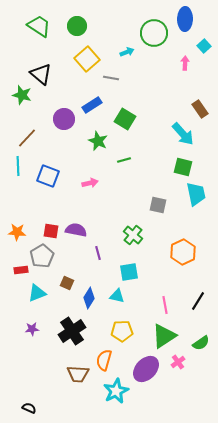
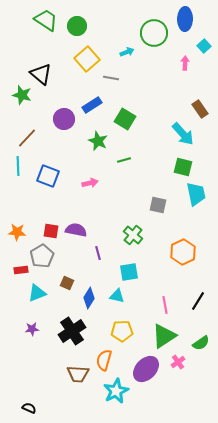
green trapezoid at (39, 26): moved 7 px right, 6 px up
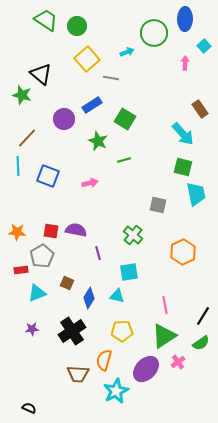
black line at (198, 301): moved 5 px right, 15 px down
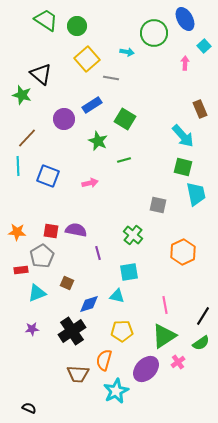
blue ellipse at (185, 19): rotated 30 degrees counterclockwise
cyan arrow at (127, 52): rotated 32 degrees clockwise
brown rectangle at (200, 109): rotated 12 degrees clockwise
cyan arrow at (183, 134): moved 2 px down
blue diamond at (89, 298): moved 6 px down; rotated 40 degrees clockwise
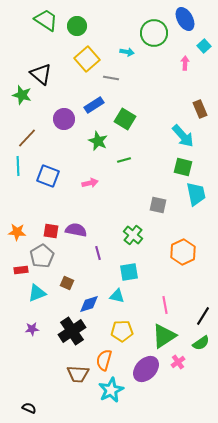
blue rectangle at (92, 105): moved 2 px right
cyan star at (116, 391): moved 5 px left, 1 px up
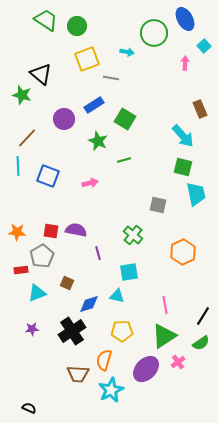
yellow square at (87, 59): rotated 20 degrees clockwise
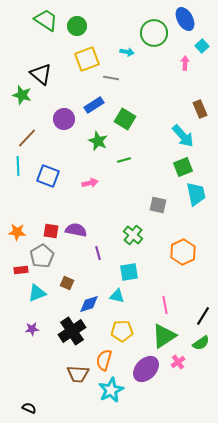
cyan square at (204, 46): moved 2 px left
green square at (183, 167): rotated 36 degrees counterclockwise
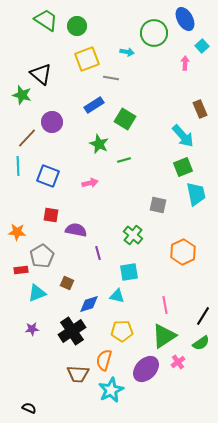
purple circle at (64, 119): moved 12 px left, 3 px down
green star at (98, 141): moved 1 px right, 3 px down
red square at (51, 231): moved 16 px up
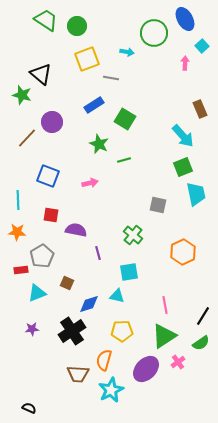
cyan line at (18, 166): moved 34 px down
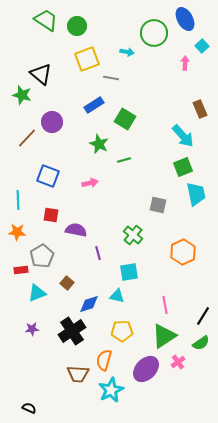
brown square at (67, 283): rotated 16 degrees clockwise
